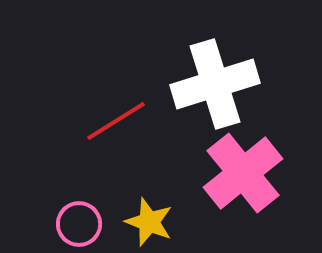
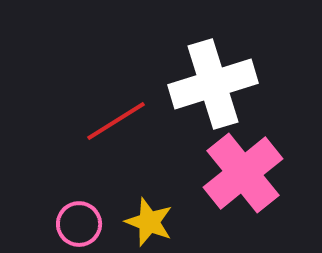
white cross: moved 2 px left
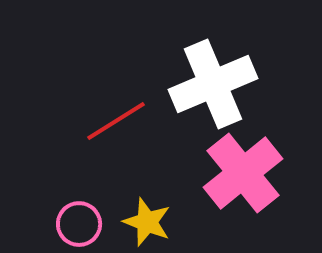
white cross: rotated 6 degrees counterclockwise
yellow star: moved 2 px left
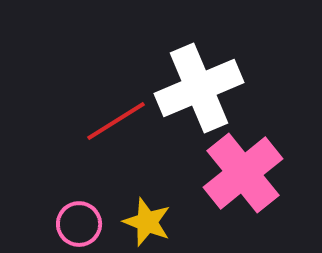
white cross: moved 14 px left, 4 px down
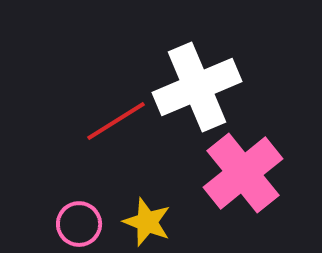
white cross: moved 2 px left, 1 px up
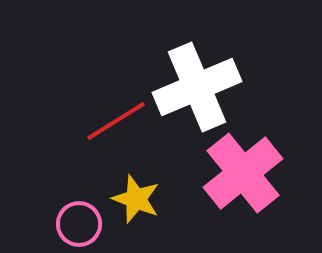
yellow star: moved 11 px left, 23 px up
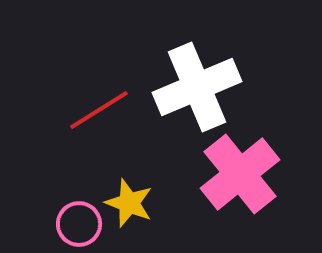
red line: moved 17 px left, 11 px up
pink cross: moved 3 px left, 1 px down
yellow star: moved 7 px left, 4 px down
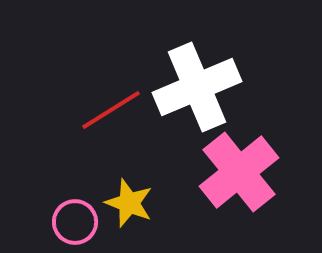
red line: moved 12 px right
pink cross: moved 1 px left, 2 px up
pink circle: moved 4 px left, 2 px up
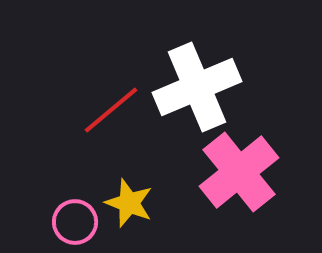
red line: rotated 8 degrees counterclockwise
